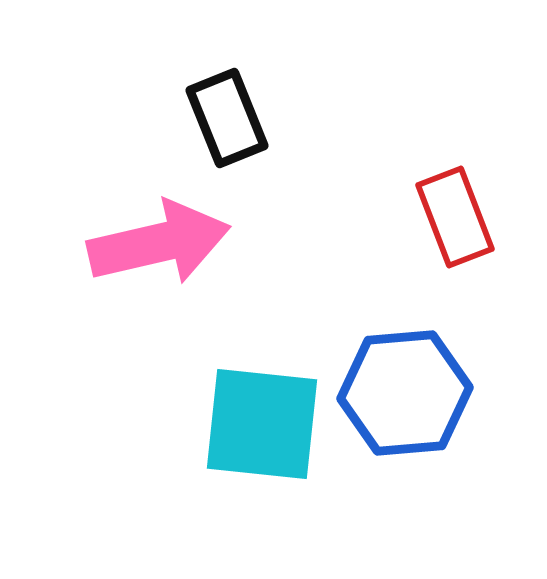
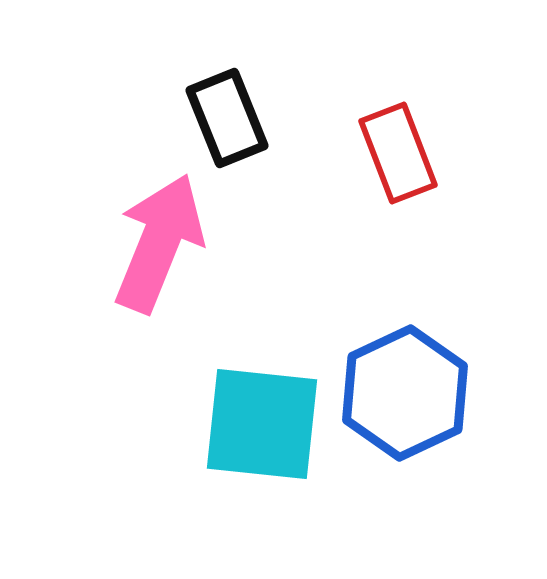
red rectangle: moved 57 px left, 64 px up
pink arrow: rotated 55 degrees counterclockwise
blue hexagon: rotated 20 degrees counterclockwise
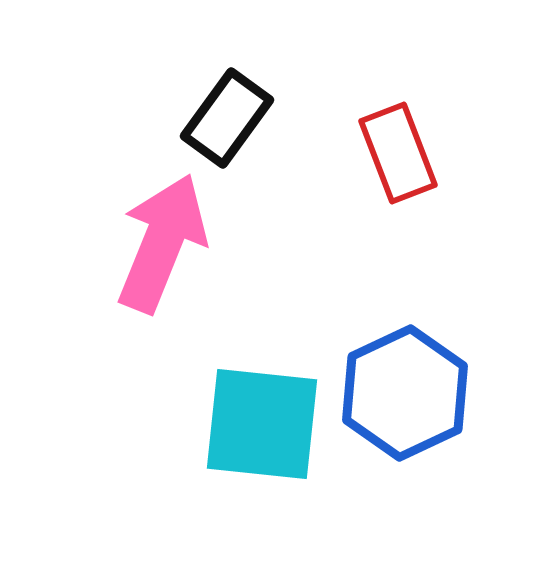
black rectangle: rotated 58 degrees clockwise
pink arrow: moved 3 px right
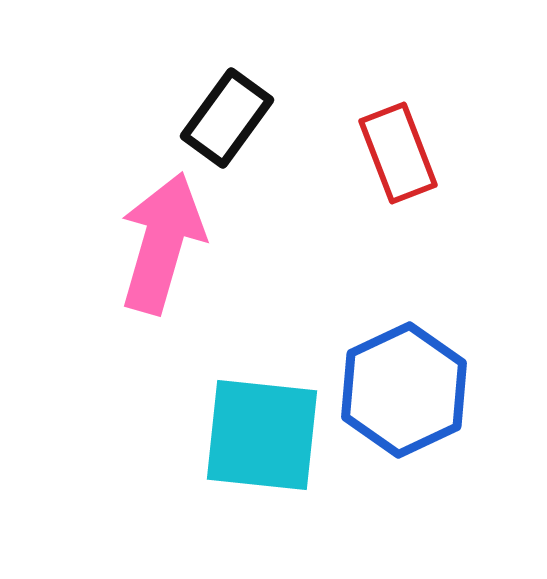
pink arrow: rotated 6 degrees counterclockwise
blue hexagon: moved 1 px left, 3 px up
cyan square: moved 11 px down
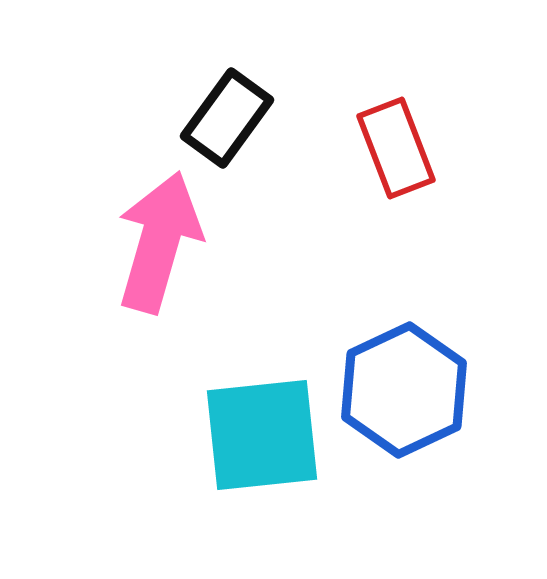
red rectangle: moved 2 px left, 5 px up
pink arrow: moved 3 px left, 1 px up
cyan square: rotated 12 degrees counterclockwise
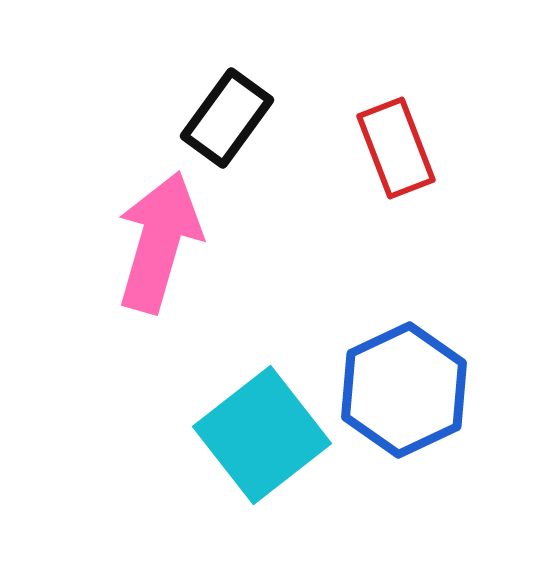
cyan square: rotated 32 degrees counterclockwise
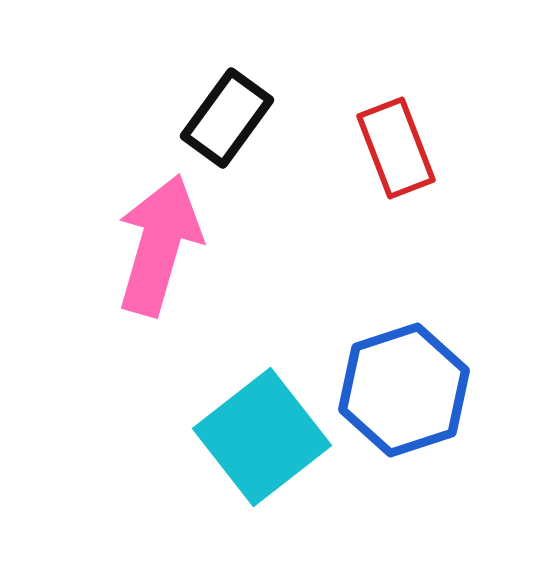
pink arrow: moved 3 px down
blue hexagon: rotated 7 degrees clockwise
cyan square: moved 2 px down
